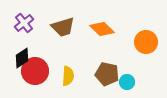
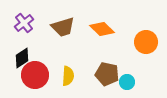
red circle: moved 4 px down
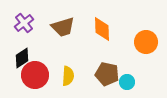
orange diamond: rotated 45 degrees clockwise
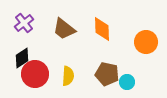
brown trapezoid: moved 1 px right, 2 px down; rotated 55 degrees clockwise
red circle: moved 1 px up
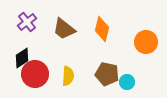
purple cross: moved 3 px right, 1 px up
orange diamond: rotated 15 degrees clockwise
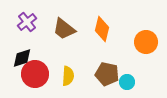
black diamond: rotated 15 degrees clockwise
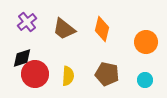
cyan circle: moved 18 px right, 2 px up
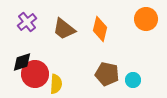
orange diamond: moved 2 px left
orange circle: moved 23 px up
black diamond: moved 4 px down
yellow semicircle: moved 12 px left, 8 px down
cyan circle: moved 12 px left
